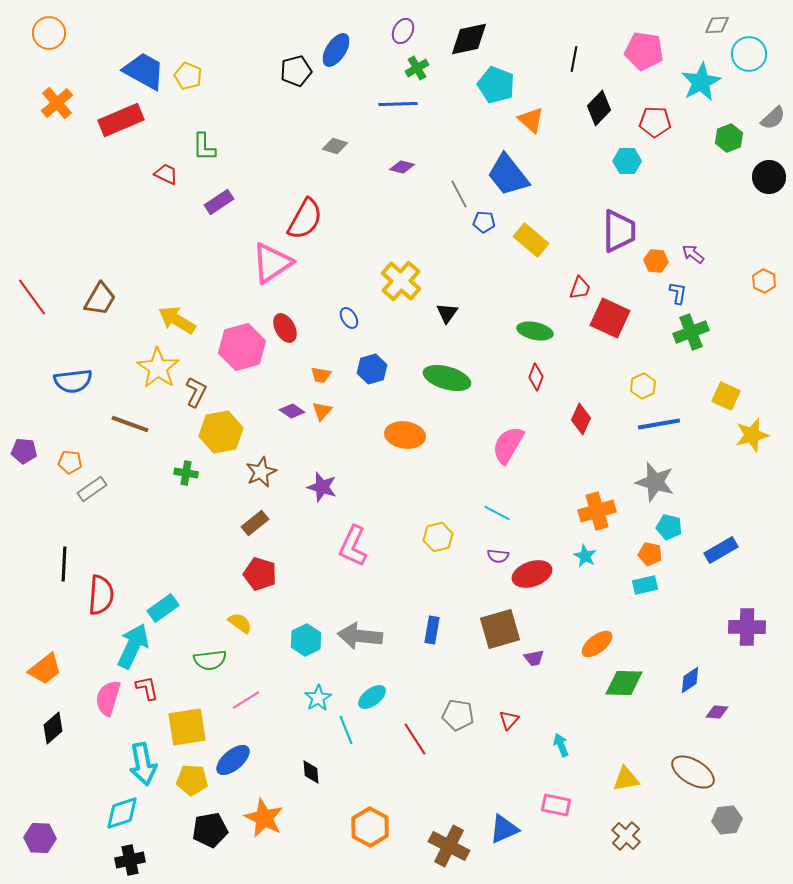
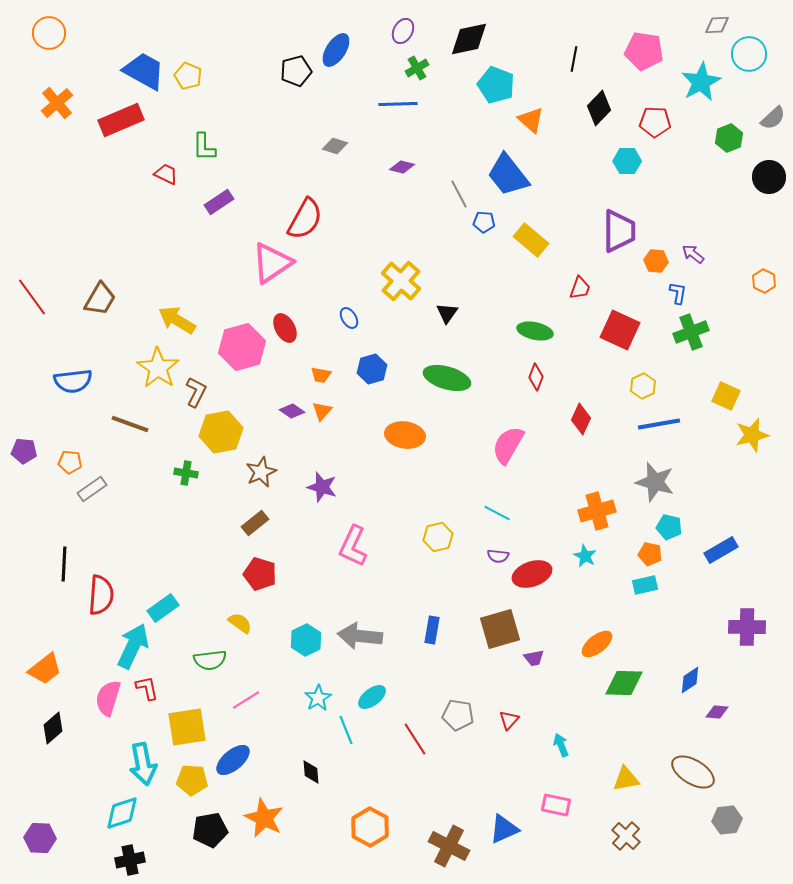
red square at (610, 318): moved 10 px right, 12 px down
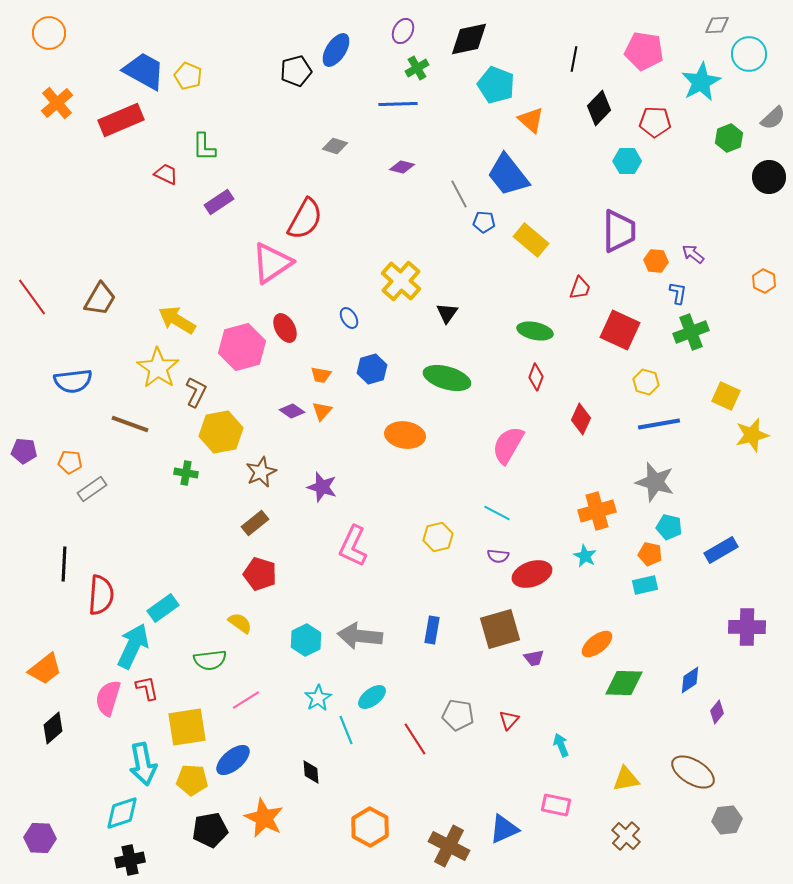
yellow hexagon at (643, 386): moved 3 px right, 4 px up; rotated 20 degrees counterclockwise
purple diamond at (717, 712): rotated 55 degrees counterclockwise
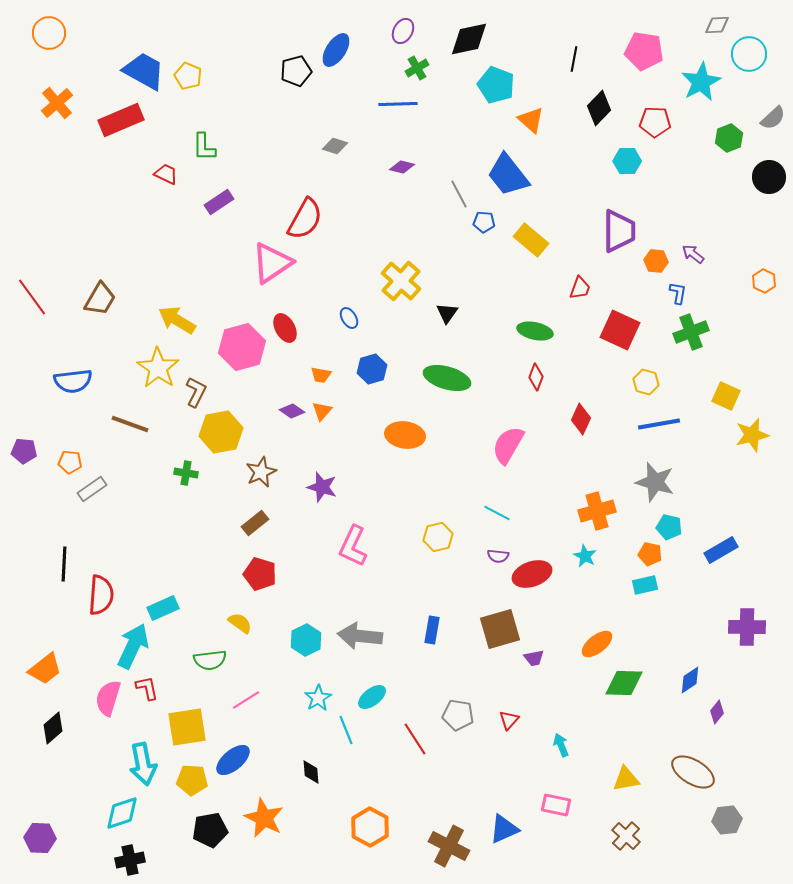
cyan rectangle at (163, 608): rotated 12 degrees clockwise
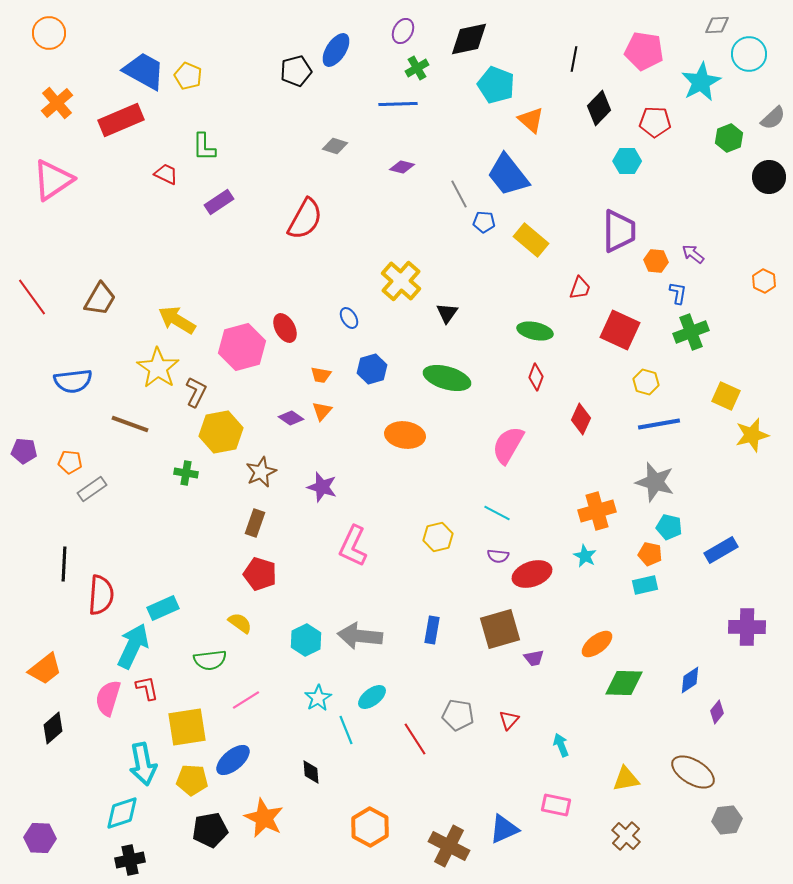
pink triangle at (272, 263): moved 219 px left, 83 px up
purple diamond at (292, 411): moved 1 px left, 7 px down
brown rectangle at (255, 523): rotated 32 degrees counterclockwise
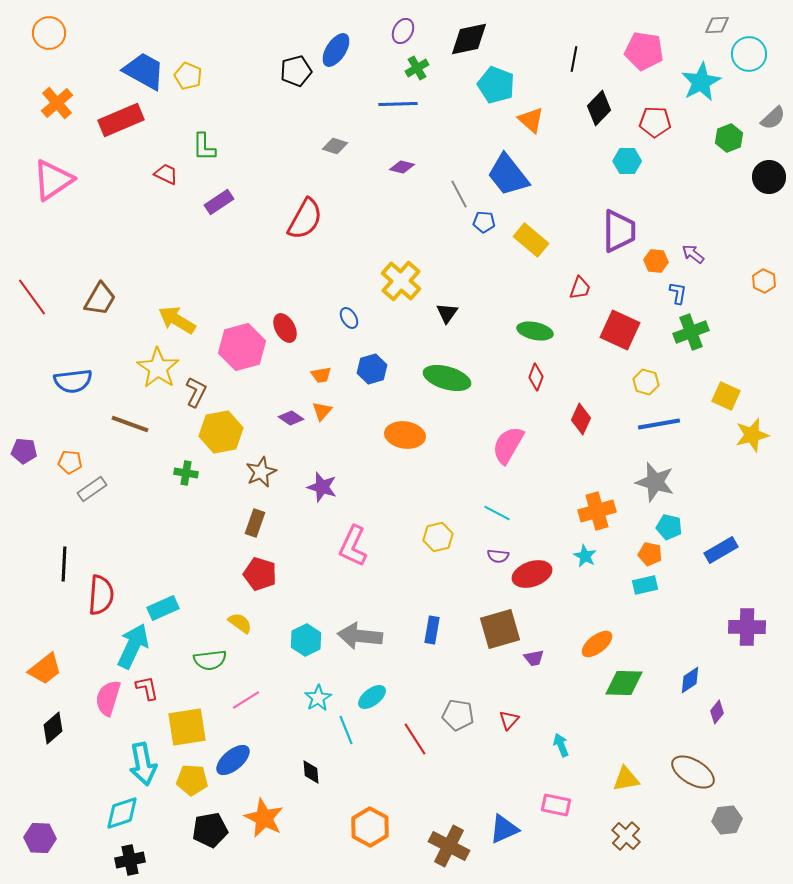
orange trapezoid at (321, 375): rotated 20 degrees counterclockwise
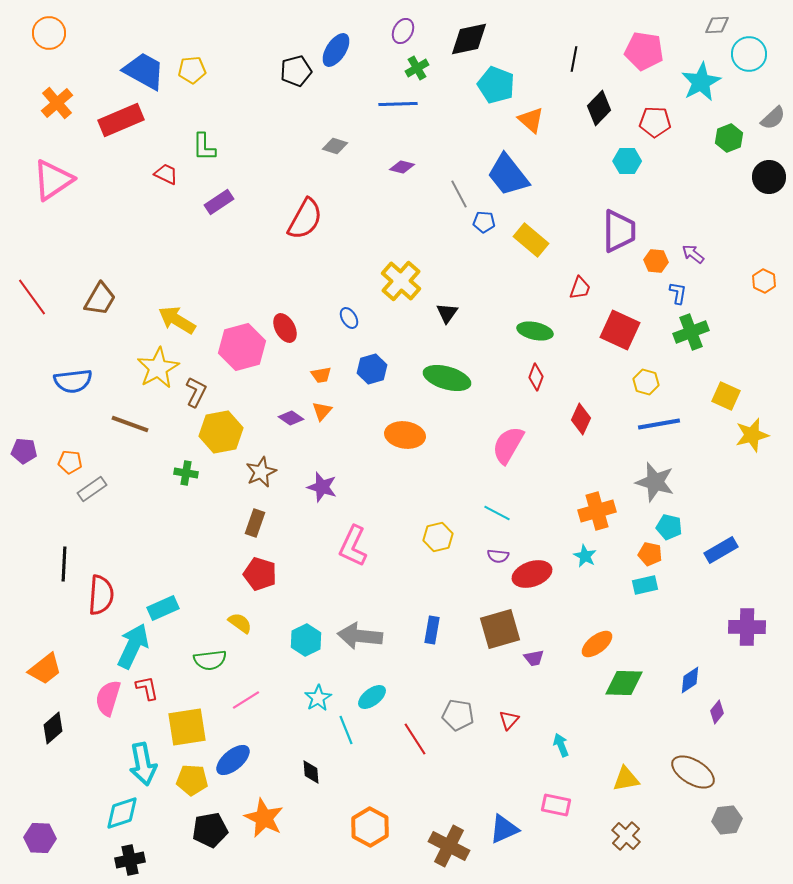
yellow pentagon at (188, 76): moved 4 px right, 6 px up; rotated 28 degrees counterclockwise
yellow star at (158, 368): rotated 9 degrees clockwise
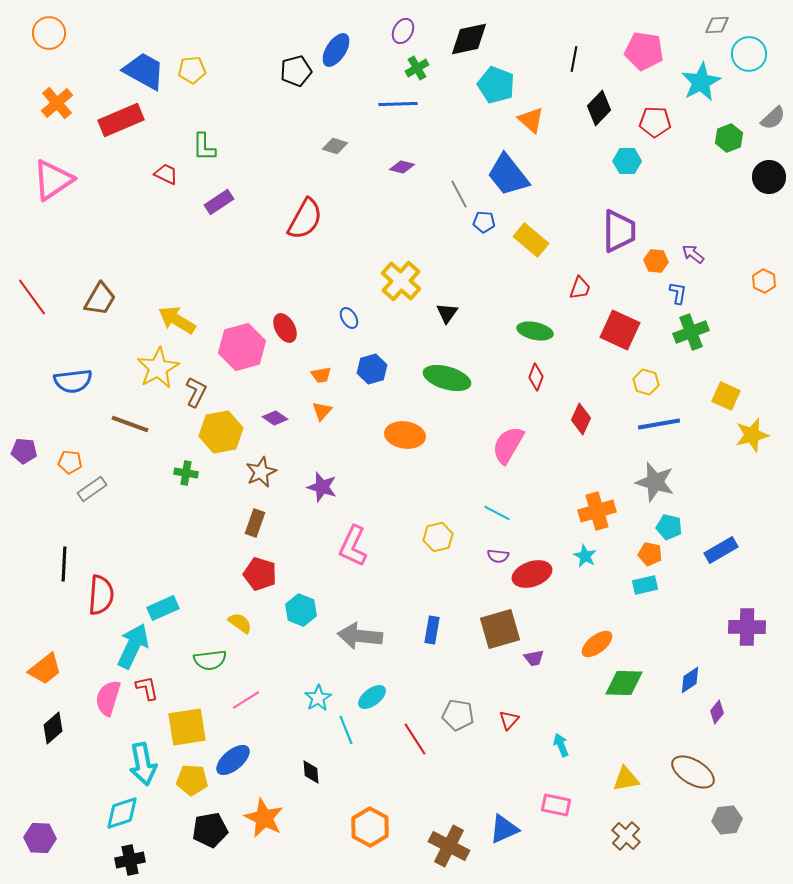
purple diamond at (291, 418): moved 16 px left
cyan hexagon at (306, 640): moved 5 px left, 30 px up; rotated 12 degrees counterclockwise
